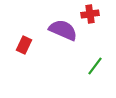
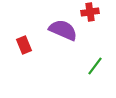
red cross: moved 2 px up
red rectangle: rotated 48 degrees counterclockwise
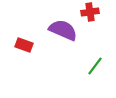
red rectangle: rotated 48 degrees counterclockwise
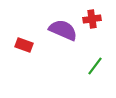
red cross: moved 2 px right, 7 px down
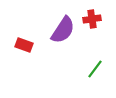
purple semicircle: rotated 100 degrees clockwise
green line: moved 3 px down
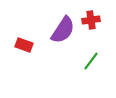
red cross: moved 1 px left, 1 px down
green line: moved 4 px left, 8 px up
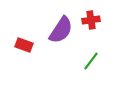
purple semicircle: moved 2 px left
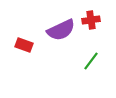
purple semicircle: rotated 32 degrees clockwise
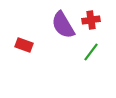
purple semicircle: moved 2 px right, 5 px up; rotated 84 degrees clockwise
green line: moved 9 px up
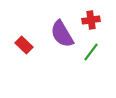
purple semicircle: moved 1 px left, 9 px down
red rectangle: rotated 24 degrees clockwise
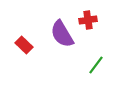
red cross: moved 3 px left
green line: moved 5 px right, 13 px down
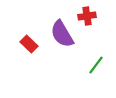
red cross: moved 1 px left, 4 px up
red rectangle: moved 5 px right, 1 px up
